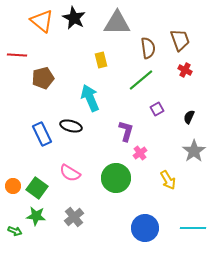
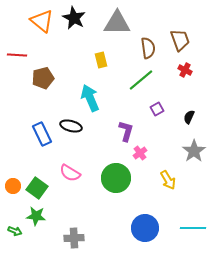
gray cross: moved 21 px down; rotated 36 degrees clockwise
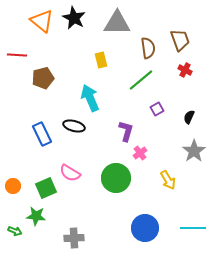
black ellipse: moved 3 px right
green square: moved 9 px right; rotated 30 degrees clockwise
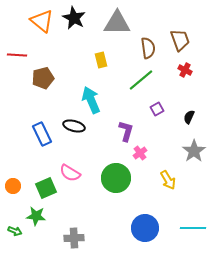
cyan arrow: moved 1 px right, 2 px down
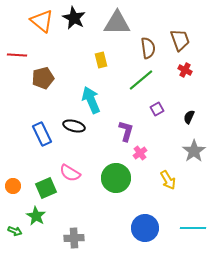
green star: rotated 24 degrees clockwise
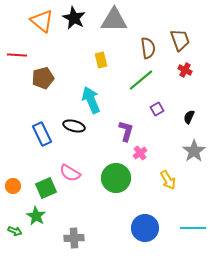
gray triangle: moved 3 px left, 3 px up
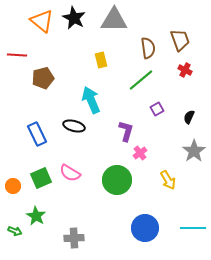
blue rectangle: moved 5 px left
green circle: moved 1 px right, 2 px down
green square: moved 5 px left, 10 px up
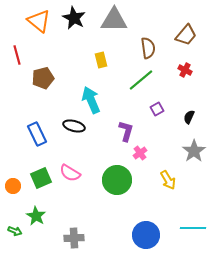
orange triangle: moved 3 px left
brown trapezoid: moved 6 px right, 5 px up; rotated 60 degrees clockwise
red line: rotated 72 degrees clockwise
blue circle: moved 1 px right, 7 px down
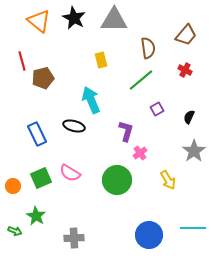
red line: moved 5 px right, 6 px down
blue circle: moved 3 px right
